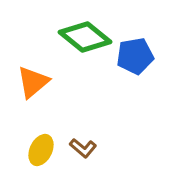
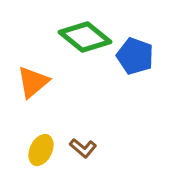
blue pentagon: rotated 30 degrees clockwise
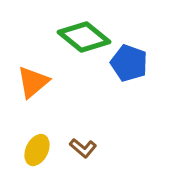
green diamond: moved 1 px left
blue pentagon: moved 6 px left, 7 px down
yellow ellipse: moved 4 px left
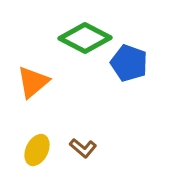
green diamond: moved 1 px right, 1 px down; rotated 12 degrees counterclockwise
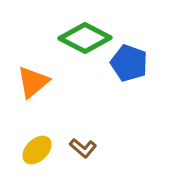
yellow ellipse: rotated 20 degrees clockwise
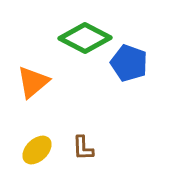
brown L-shape: rotated 48 degrees clockwise
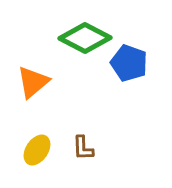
yellow ellipse: rotated 12 degrees counterclockwise
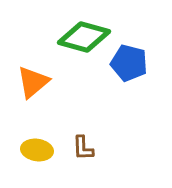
green diamond: moved 1 px left, 1 px up; rotated 12 degrees counterclockwise
blue pentagon: rotated 6 degrees counterclockwise
yellow ellipse: rotated 64 degrees clockwise
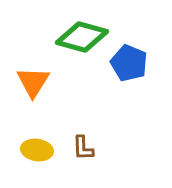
green diamond: moved 2 px left
blue pentagon: rotated 9 degrees clockwise
orange triangle: rotated 18 degrees counterclockwise
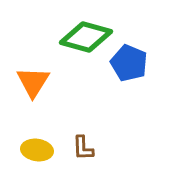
green diamond: moved 4 px right
